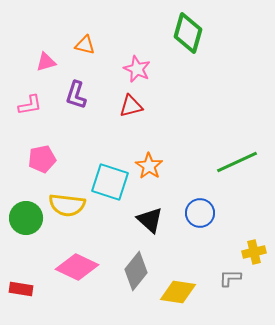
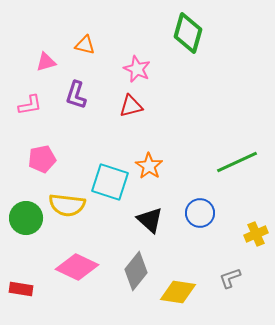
yellow cross: moved 2 px right, 18 px up; rotated 10 degrees counterclockwise
gray L-shape: rotated 20 degrees counterclockwise
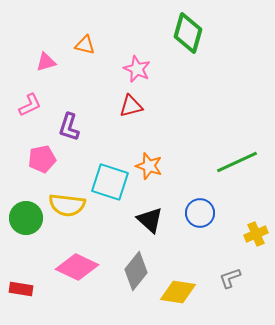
purple L-shape: moved 7 px left, 32 px down
pink L-shape: rotated 15 degrees counterclockwise
orange star: rotated 16 degrees counterclockwise
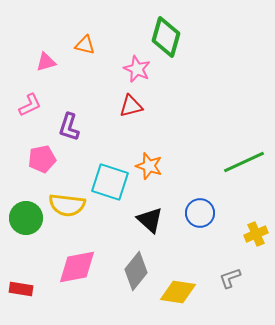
green diamond: moved 22 px left, 4 px down
green line: moved 7 px right
pink diamond: rotated 36 degrees counterclockwise
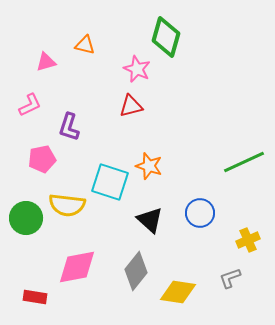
yellow cross: moved 8 px left, 6 px down
red rectangle: moved 14 px right, 8 px down
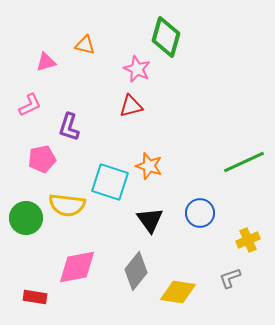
black triangle: rotated 12 degrees clockwise
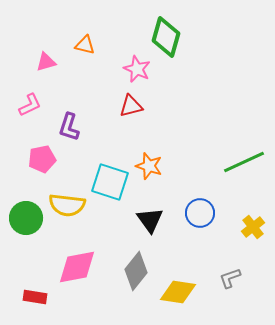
yellow cross: moved 5 px right, 13 px up; rotated 15 degrees counterclockwise
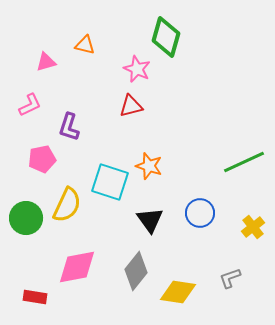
yellow semicircle: rotated 72 degrees counterclockwise
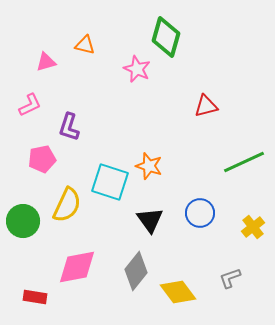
red triangle: moved 75 px right
green circle: moved 3 px left, 3 px down
yellow diamond: rotated 45 degrees clockwise
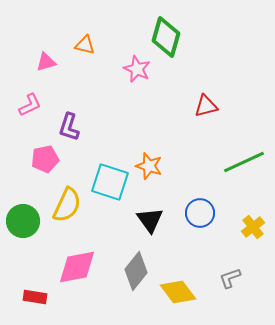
pink pentagon: moved 3 px right
